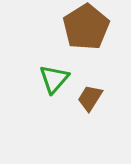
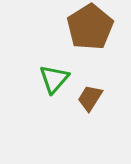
brown pentagon: moved 4 px right
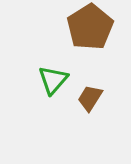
green triangle: moved 1 px left, 1 px down
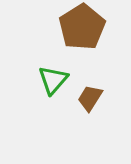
brown pentagon: moved 8 px left
